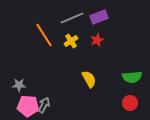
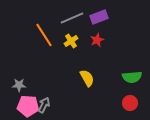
yellow semicircle: moved 2 px left, 1 px up
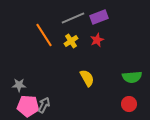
gray line: moved 1 px right
red circle: moved 1 px left, 1 px down
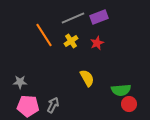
red star: moved 3 px down
green semicircle: moved 11 px left, 13 px down
gray star: moved 1 px right, 3 px up
gray arrow: moved 9 px right
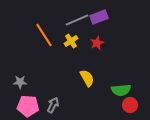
gray line: moved 4 px right, 2 px down
red circle: moved 1 px right, 1 px down
